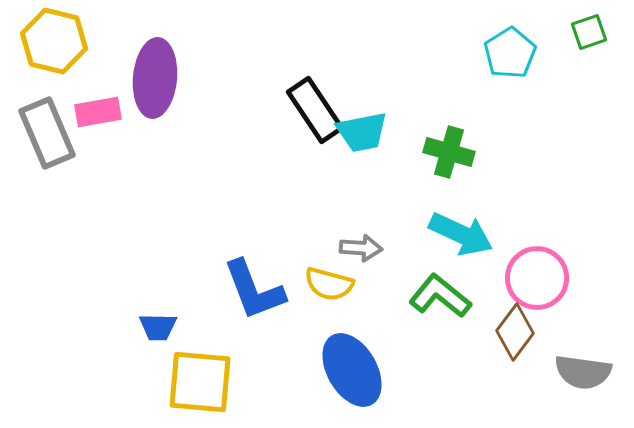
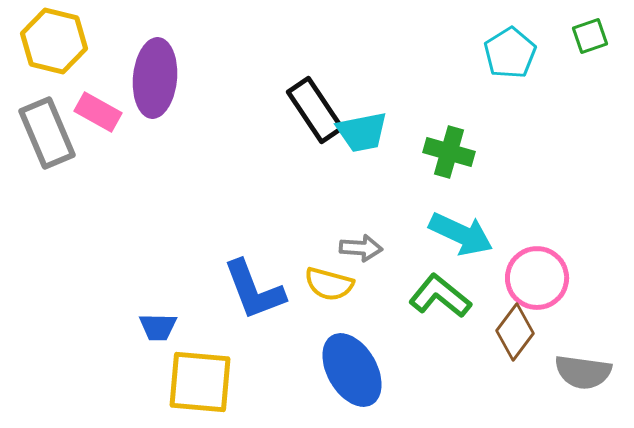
green square: moved 1 px right, 4 px down
pink rectangle: rotated 39 degrees clockwise
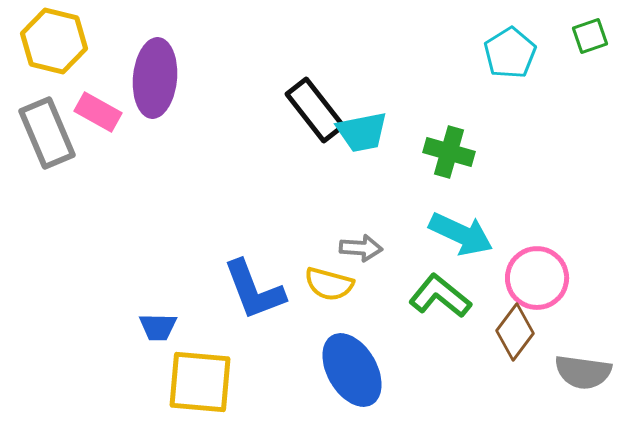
black rectangle: rotated 4 degrees counterclockwise
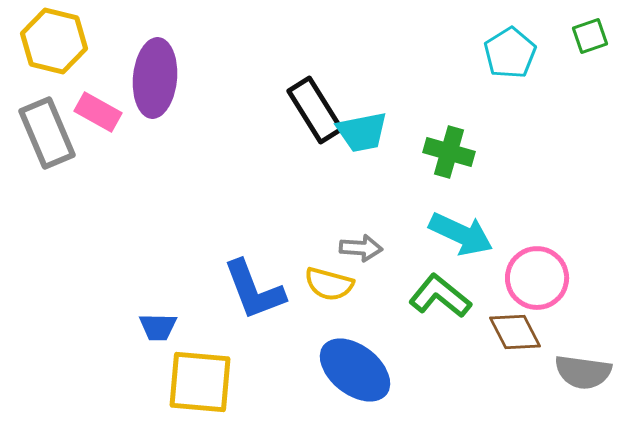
black rectangle: rotated 6 degrees clockwise
brown diamond: rotated 64 degrees counterclockwise
blue ellipse: moved 3 px right; rotated 22 degrees counterclockwise
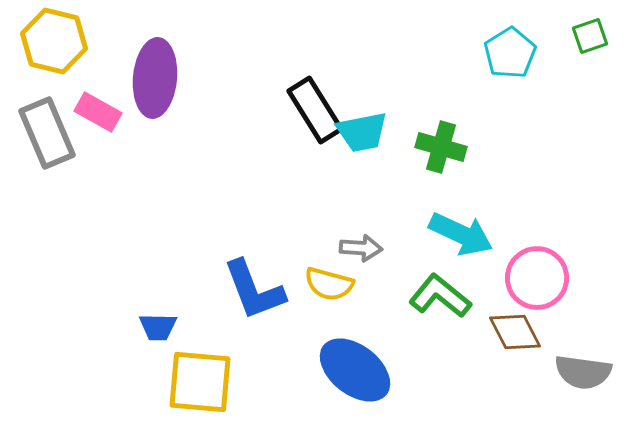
green cross: moved 8 px left, 5 px up
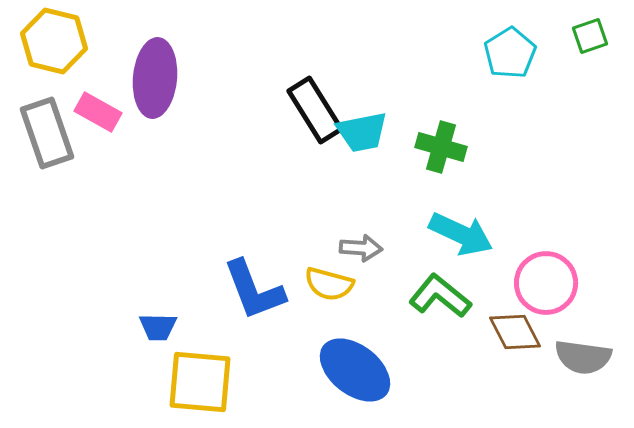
gray rectangle: rotated 4 degrees clockwise
pink circle: moved 9 px right, 5 px down
gray semicircle: moved 15 px up
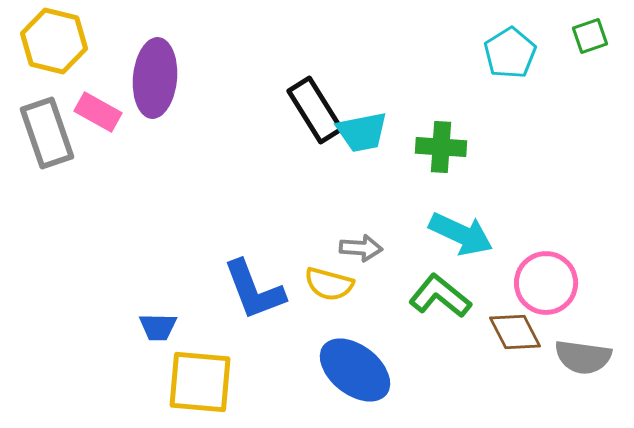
green cross: rotated 12 degrees counterclockwise
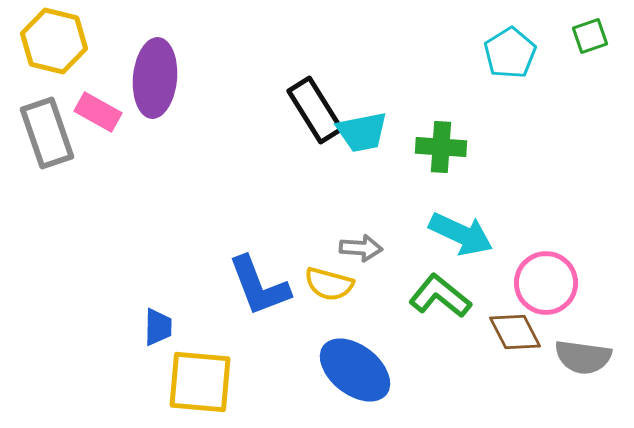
blue L-shape: moved 5 px right, 4 px up
blue trapezoid: rotated 90 degrees counterclockwise
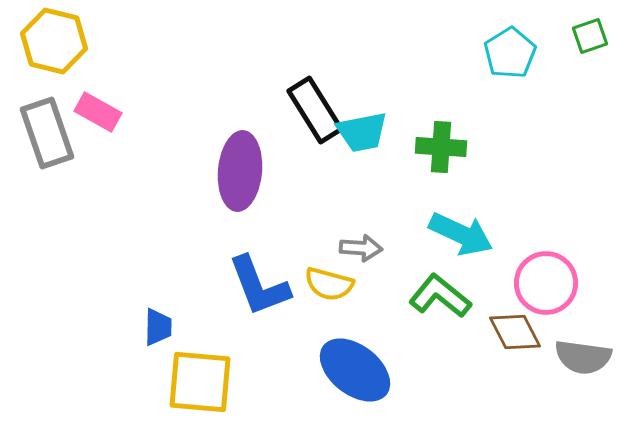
purple ellipse: moved 85 px right, 93 px down
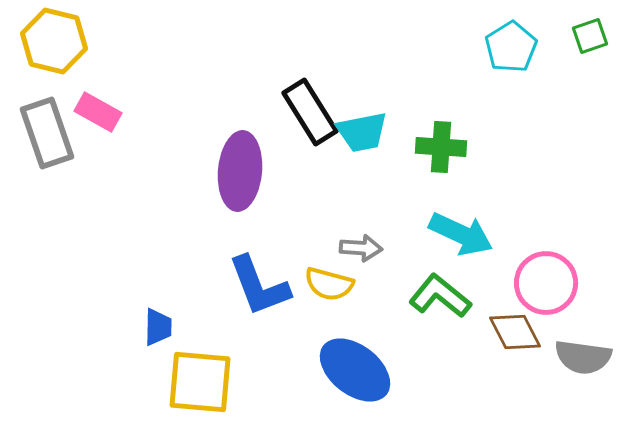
cyan pentagon: moved 1 px right, 6 px up
black rectangle: moved 5 px left, 2 px down
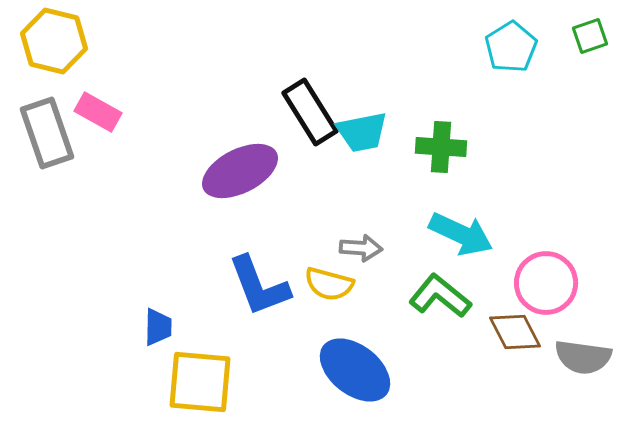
purple ellipse: rotated 58 degrees clockwise
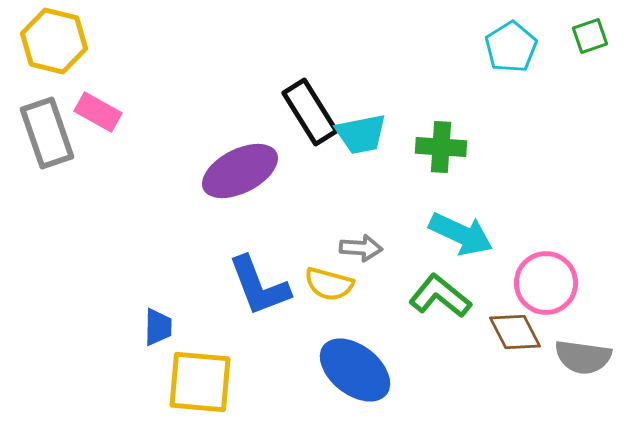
cyan trapezoid: moved 1 px left, 2 px down
